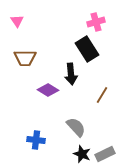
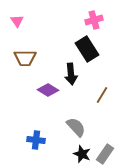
pink cross: moved 2 px left, 2 px up
gray rectangle: rotated 30 degrees counterclockwise
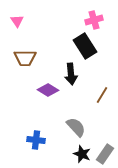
black rectangle: moved 2 px left, 3 px up
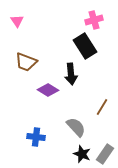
brown trapezoid: moved 1 px right, 4 px down; rotated 20 degrees clockwise
brown line: moved 12 px down
blue cross: moved 3 px up
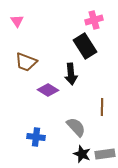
brown line: rotated 30 degrees counterclockwise
gray rectangle: rotated 48 degrees clockwise
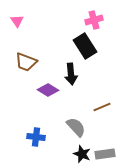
brown line: rotated 66 degrees clockwise
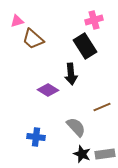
pink triangle: rotated 48 degrees clockwise
brown trapezoid: moved 7 px right, 23 px up; rotated 20 degrees clockwise
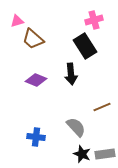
purple diamond: moved 12 px left, 10 px up; rotated 10 degrees counterclockwise
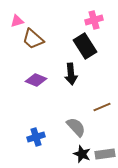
blue cross: rotated 24 degrees counterclockwise
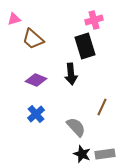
pink triangle: moved 3 px left, 2 px up
black rectangle: rotated 15 degrees clockwise
brown line: rotated 42 degrees counterclockwise
blue cross: moved 23 px up; rotated 24 degrees counterclockwise
